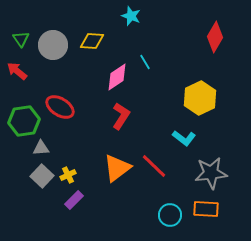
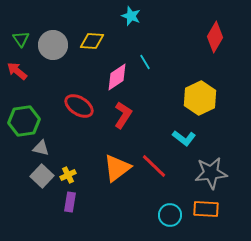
red ellipse: moved 19 px right, 1 px up
red L-shape: moved 2 px right, 1 px up
gray triangle: rotated 18 degrees clockwise
purple rectangle: moved 4 px left, 2 px down; rotated 36 degrees counterclockwise
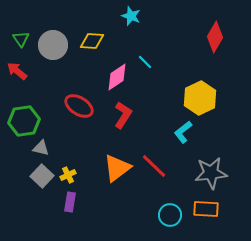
cyan line: rotated 14 degrees counterclockwise
cyan L-shape: moved 1 px left, 6 px up; rotated 105 degrees clockwise
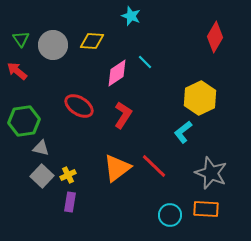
pink diamond: moved 4 px up
gray star: rotated 28 degrees clockwise
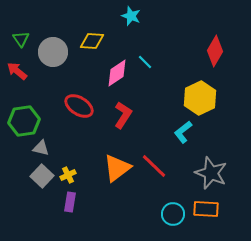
red diamond: moved 14 px down
gray circle: moved 7 px down
cyan circle: moved 3 px right, 1 px up
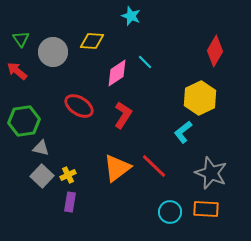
cyan circle: moved 3 px left, 2 px up
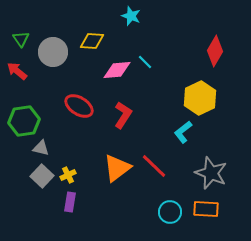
pink diamond: moved 3 px up; rotated 28 degrees clockwise
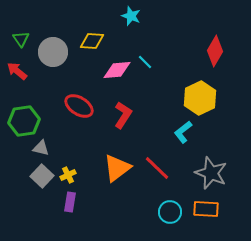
red line: moved 3 px right, 2 px down
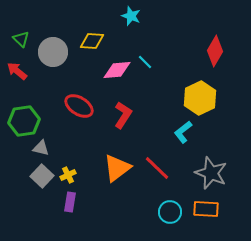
green triangle: rotated 12 degrees counterclockwise
